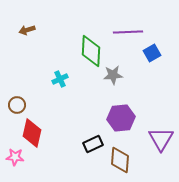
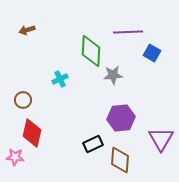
blue square: rotated 30 degrees counterclockwise
brown circle: moved 6 px right, 5 px up
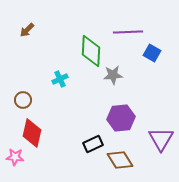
brown arrow: rotated 28 degrees counterclockwise
brown diamond: rotated 36 degrees counterclockwise
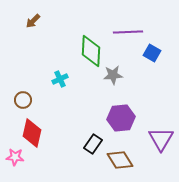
brown arrow: moved 6 px right, 9 px up
black rectangle: rotated 30 degrees counterclockwise
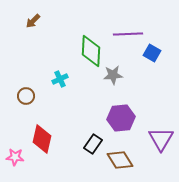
purple line: moved 2 px down
brown circle: moved 3 px right, 4 px up
red diamond: moved 10 px right, 6 px down
